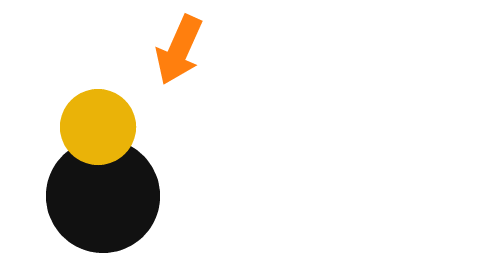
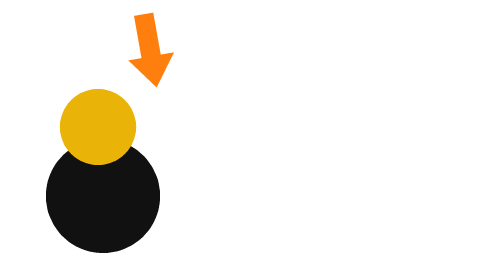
orange arrow: moved 29 px left; rotated 34 degrees counterclockwise
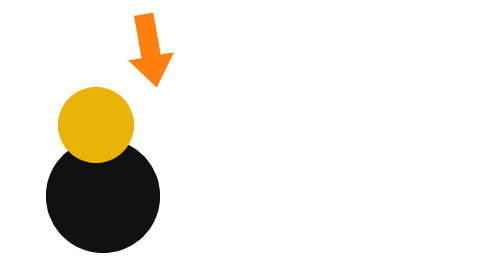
yellow circle: moved 2 px left, 2 px up
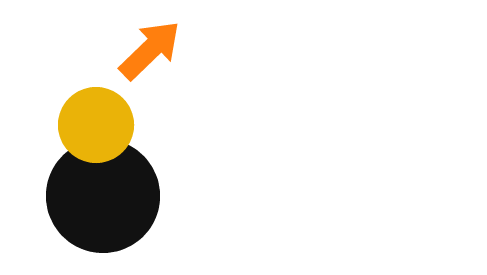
orange arrow: rotated 124 degrees counterclockwise
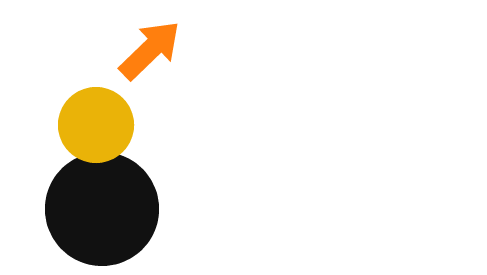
black circle: moved 1 px left, 13 px down
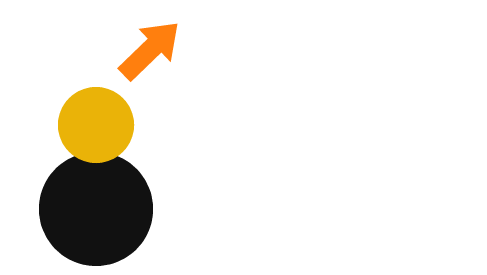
black circle: moved 6 px left
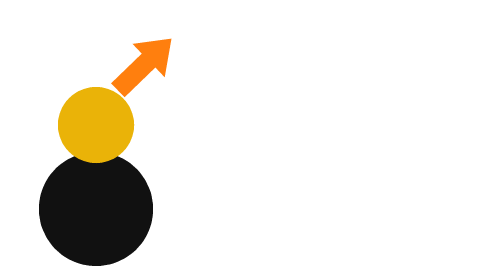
orange arrow: moved 6 px left, 15 px down
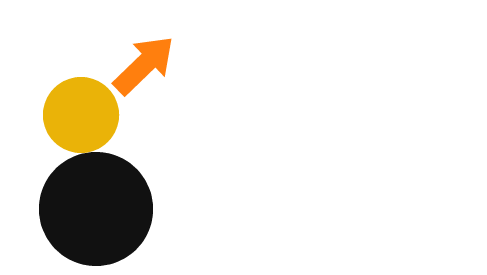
yellow circle: moved 15 px left, 10 px up
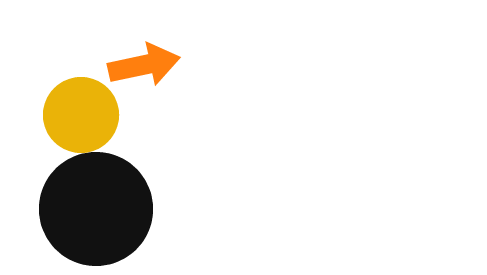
orange arrow: rotated 32 degrees clockwise
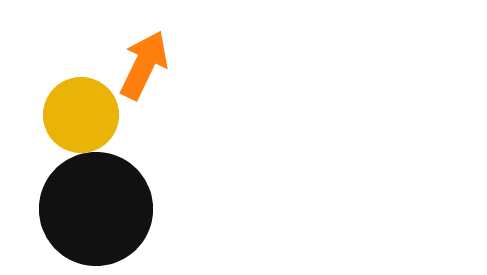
orange arrow: rotated 52 degrees counterclockwise
